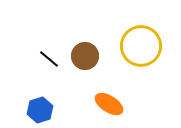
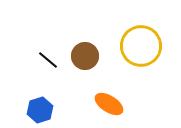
black line: moved 1 px left, 1 px down
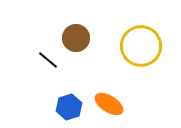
brown circle: moved 9 px left, 18 px up
blue hexagon: moved 29 px right, 3 px up
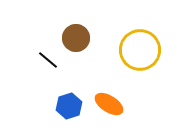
yellow circle: moved 1 px left, 4 px down
blue hexagon: moved 1 px up
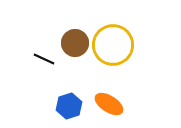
brown circle: moved 1 px left, 5 px down
yellow circle: moved 27 px left, 5 px up
black line: moved 4 px left, 1 px up; rotated 15 degrees counterclockwise
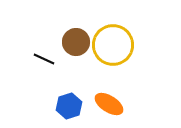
brown circle: moved 1 px right, 1 px up
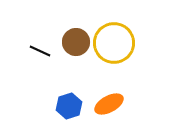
yellow circle: moved 1 px right, 2 px up
black line: moved 4 px left, 8 px up
orange ellipse: rotated 60 degrees counterclockwise
